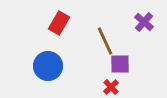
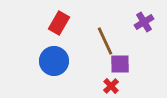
purple cross: rotated 18 degrees clockwise
blue circle: moved 6 px right, 5 px up
red cross: moved 1 px up
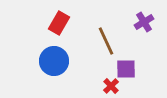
brown line: moved 1 px right
purple square: moved 6 px right, 5 px down
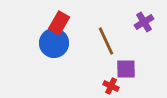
blue circle: moved 18 px up
red cross: rotated 21 degrees counterclockwise
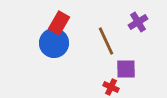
purple cross: moved 6 px left
red cross: moved 1 px down
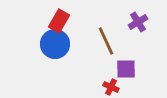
red rectangle: moved 2 px up
blue circle: moved 1 px right, 1 px down
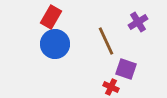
red rectangle: moved 8 px left, 4 px up
purple square: rotated 20 degrees clockwise
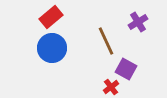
red rectangle: rotated 20 degrees clockwise
blue circle: moved 3 px left, 4 px down
purple square: rotated 10 degrees clockwise
red cross: rotated 28 degrees clockwise
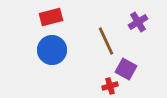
red rectangle: rotated 25 degrees clockwise
blue circle: moved 2 px down
red cross: moved 1 px left, 1 px up; rotated 21 degrees clockwise
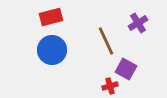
purple cross: moved 1 px down
